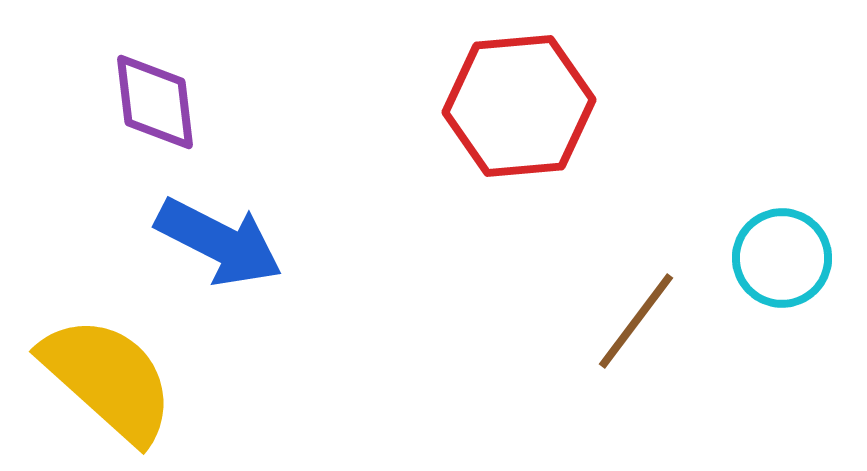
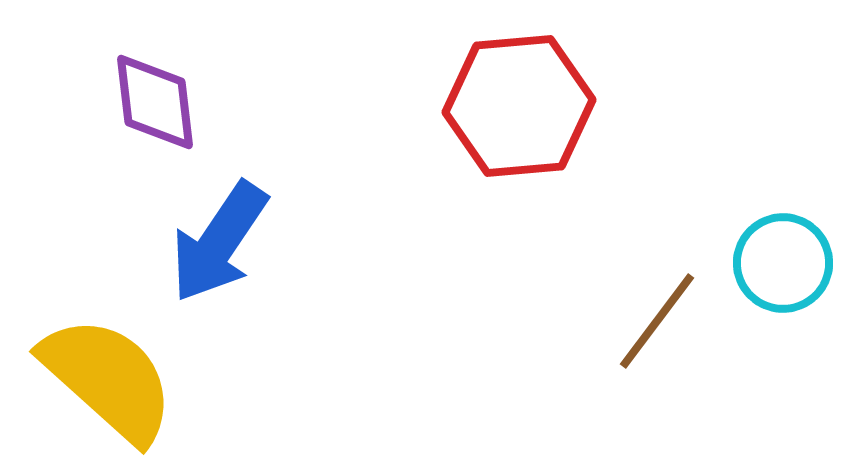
blue arrow: rotated 97 degrees clockwise
cyan circle: moved 1 px right, 5 px down
brown line: moved 21 px right
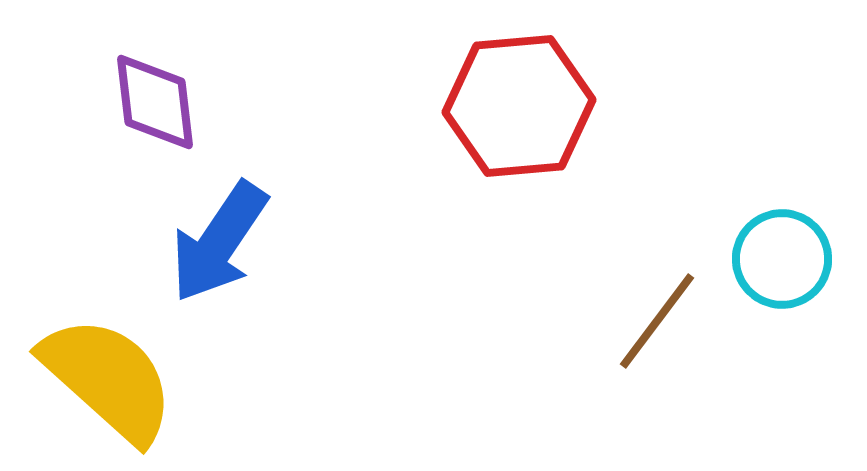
cyan circle: moved 1 px left, 4 px up
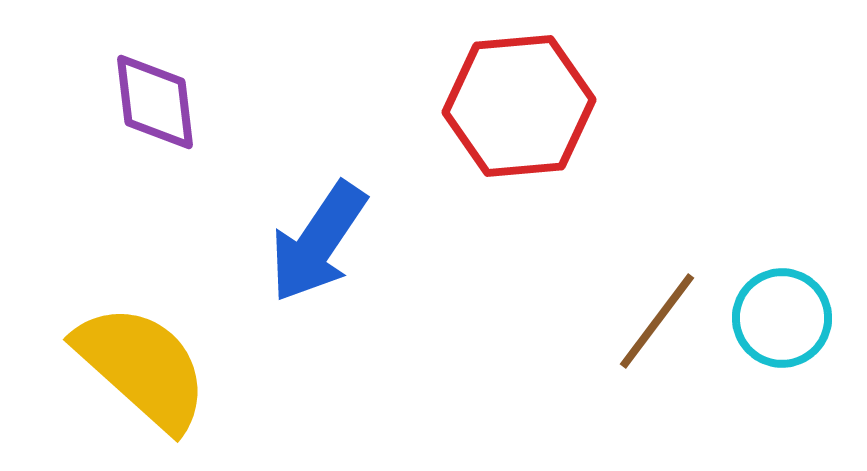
blue arrow: moved 99 px right
cyan circle: moved 59 px down
yellow semicircle: moved 34 px right, 12 px up
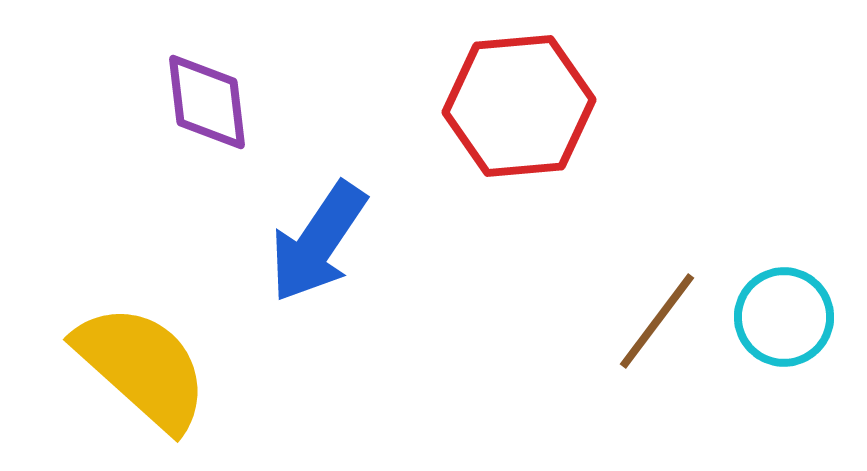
purple diamond: moved 52 px right
cyan circle: moved 2 px right, 1 px up
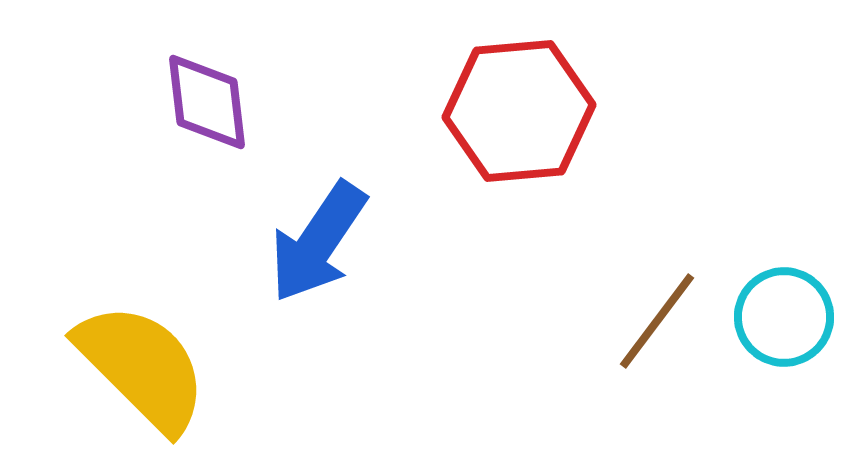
red hexagon: moved 5 px down
yellow semicircle: rotated 3 degrees clockwise
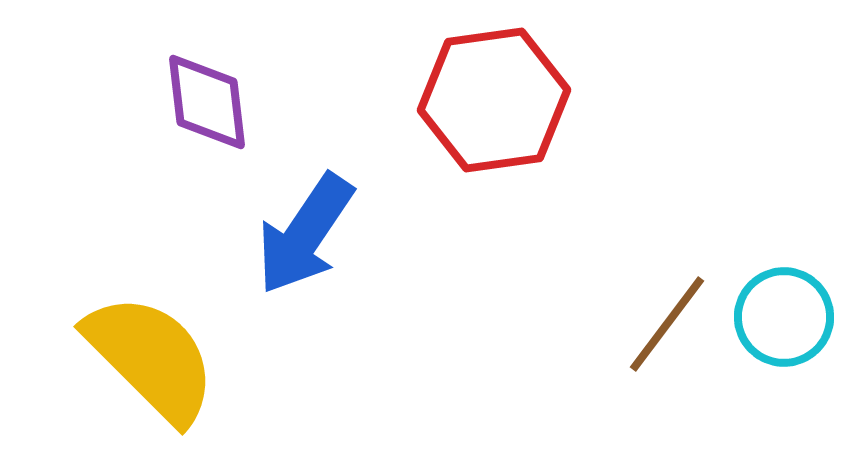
red hexagon: moved 25 px left, 11 px up; rotated 3 degrees counterclockwise
blue arrow: moved 13 px left, 8 px up
brown line: moved 10 px right, 3 px down
yellow semicircle: moved 9 px right, 9 px up
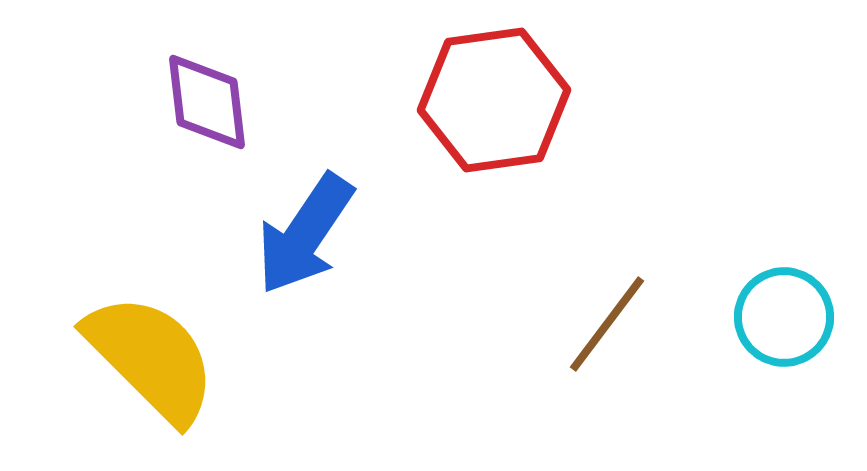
brown line: moved 60 px left
